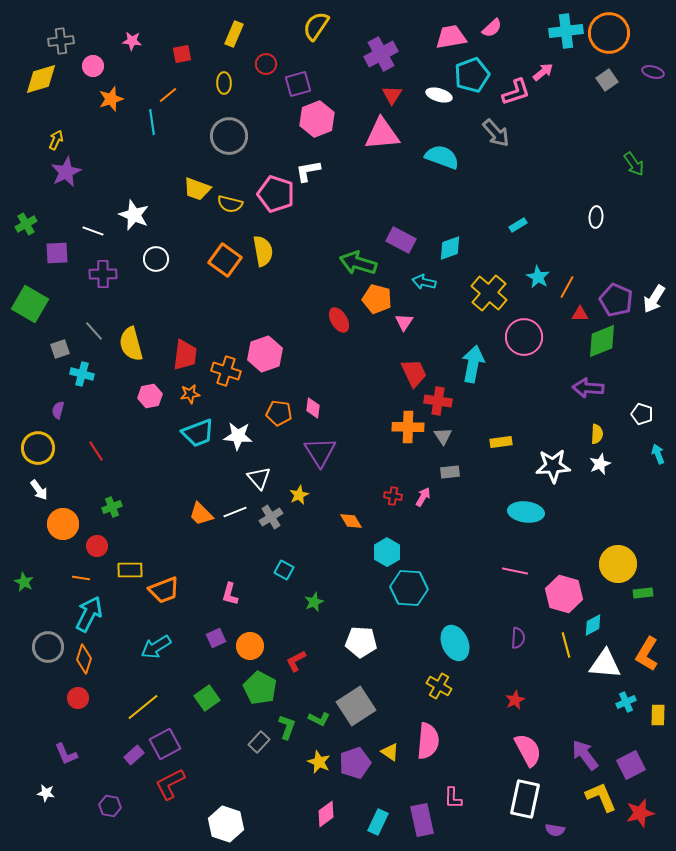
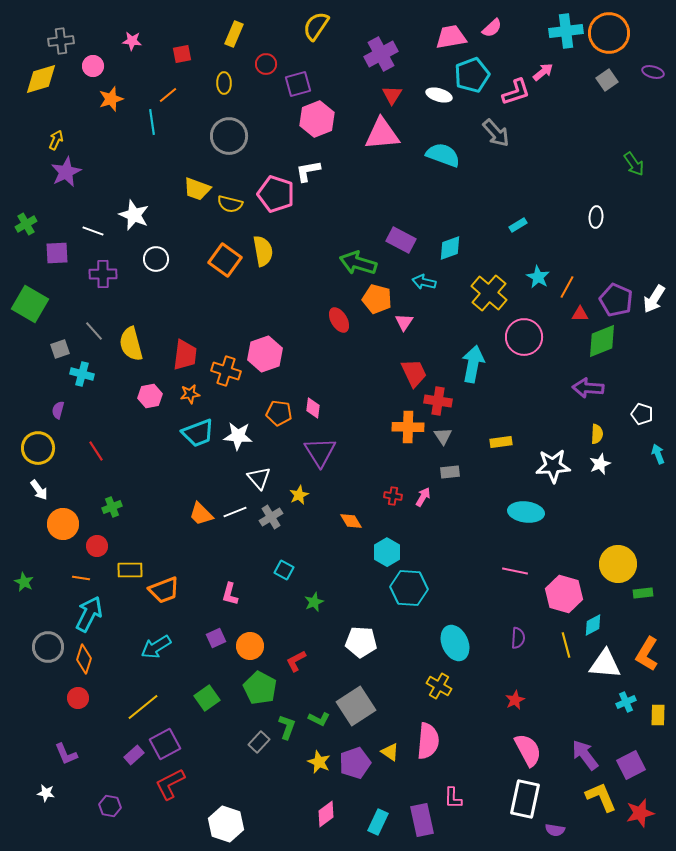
cyan semicircle at (442, 157): moved 1 px right, 2 px up
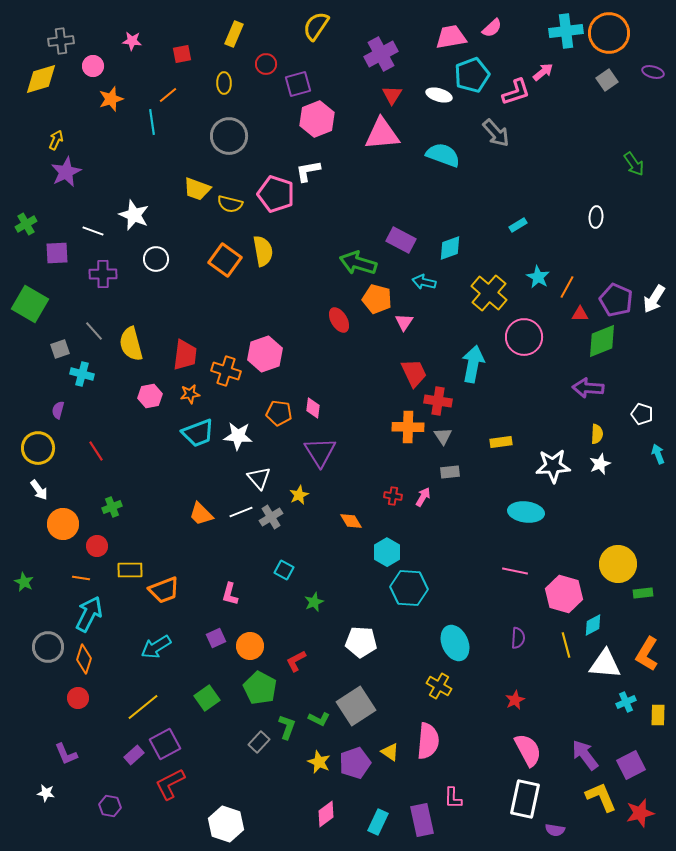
white line at (235, 512): moved 6 px right
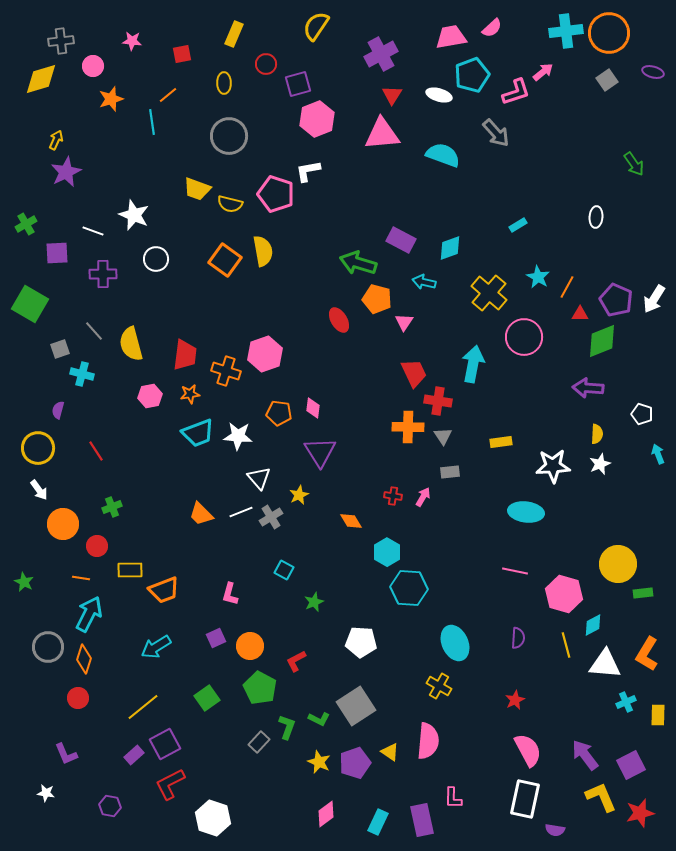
white hexagon at (226, 824): moved 13 px left, 6 px up
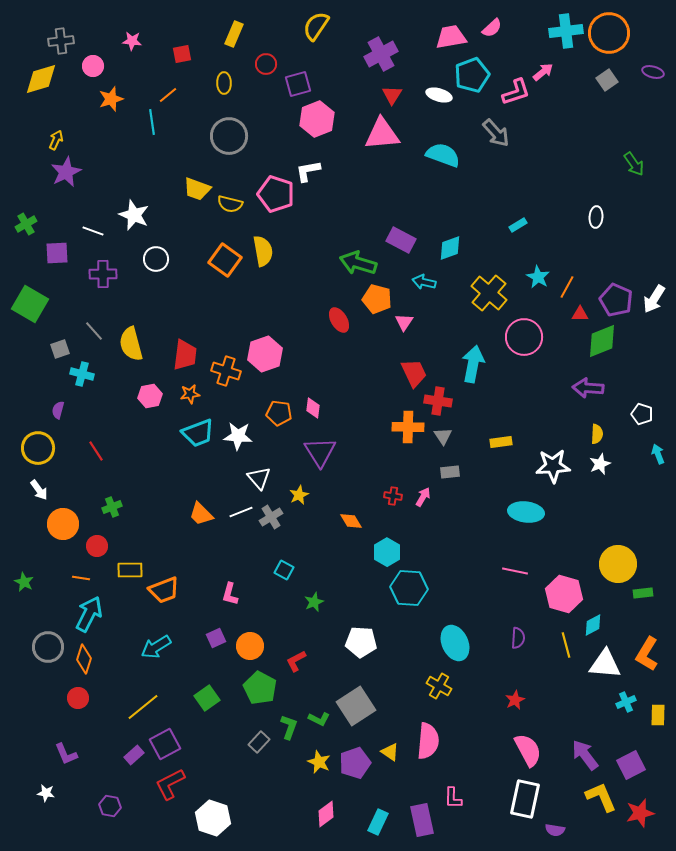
green L-shape at (287, 727): moved 2 px right
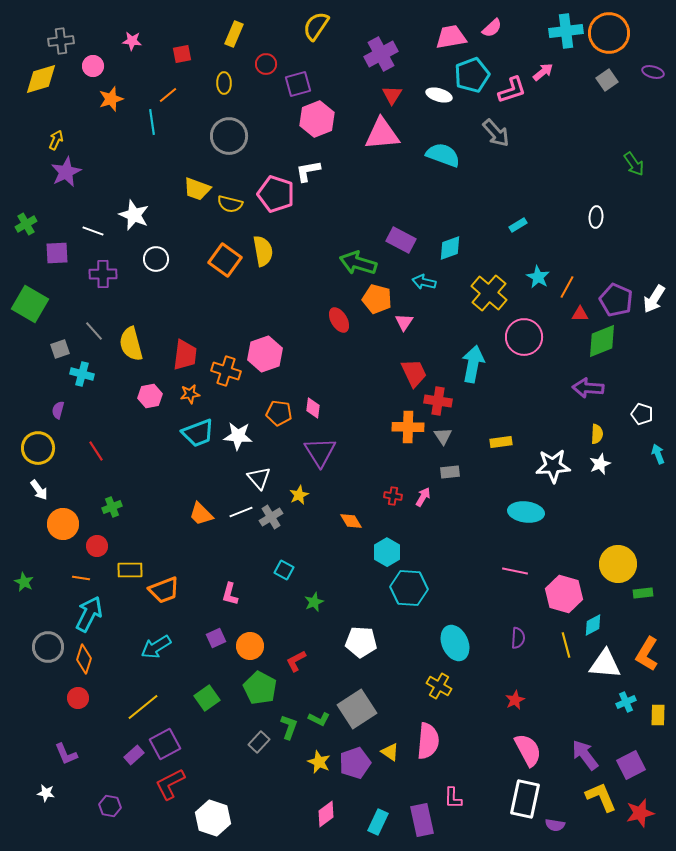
pink L-shape at (516, 92): moved 4 px left, 2 px up
gray square at (356, 706): moved 1 px right, 3 px down
purple semicircle at (555, 830): moved 5 px up
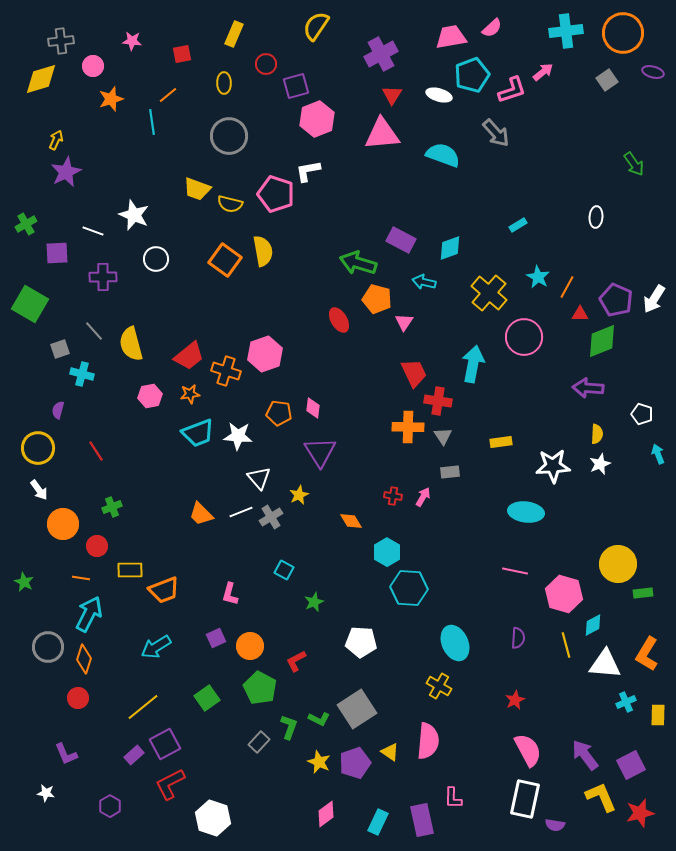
orange circle at (609, 33): moved 14 px right
purple square at (298, 84): moved 2 px left, 2 px down
purple cross at (103, 274): moved 3 px down
red trapezoid at (185, 355): moved 4 px right, 1 px down; rotated 44 degrees clockwise
purple hexagon at (110, 806): rotated 20 degrees clockwise
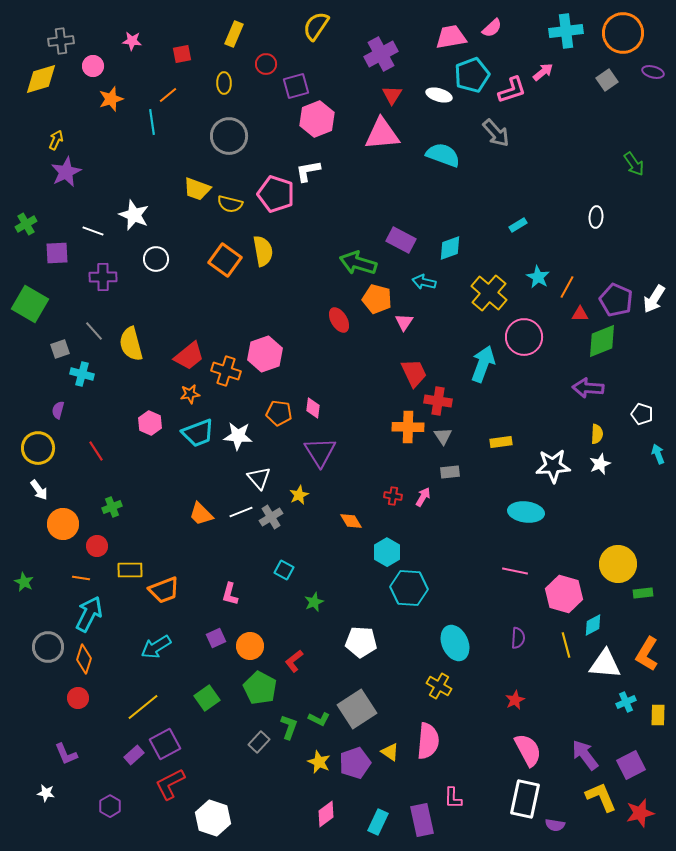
cyan arrow at (473, 364): moved 10 px right; rotated 9 degrees clockwise
pink hexagon at (150, 396): moved 27 px down; rotated 25 degrees counterclockwise
red L-shape at (296, 661): moved 2 px left; rotated 10 degrees counterclockwise
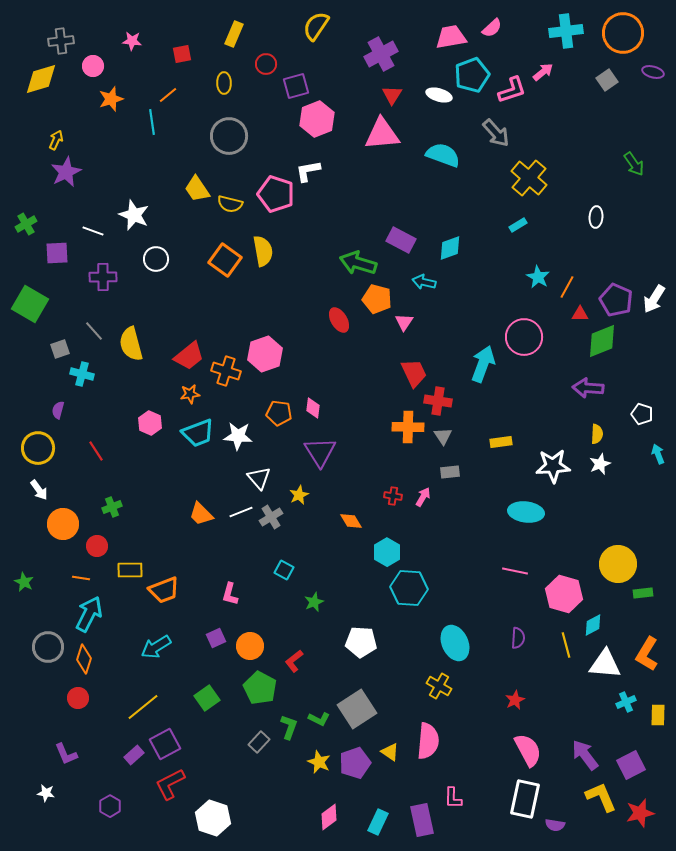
yellow trapezoid at (197, 189): rotated 36 degrees clockwise
yellow cross at (489, 293): moved 40 px right, 115 px up
pink diamond at (326, 814): moved 3 px right, 3 px down
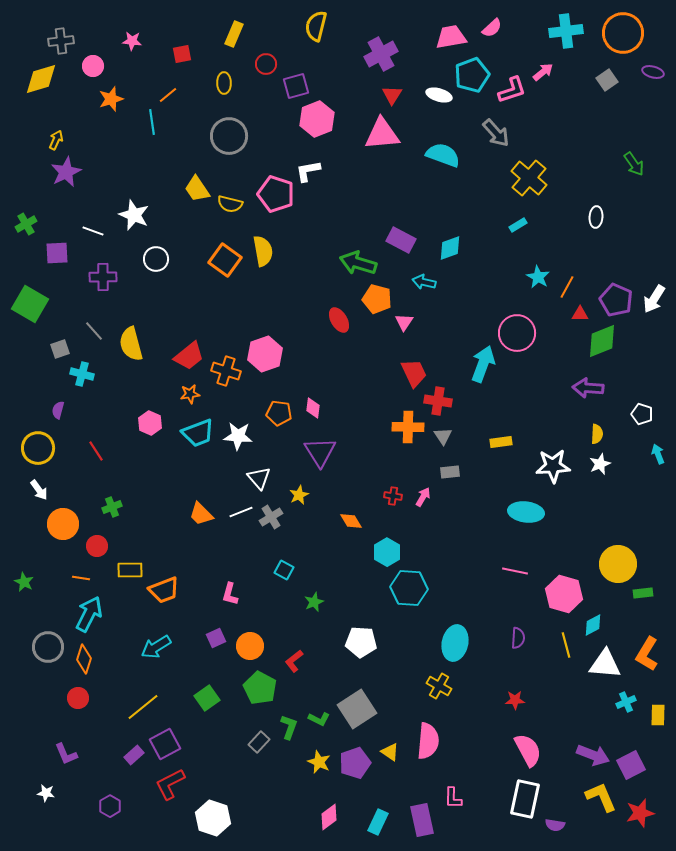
yellow semicircle at (316, 26): rotated 20 degrees counterclockwise
pink circle at (524, 337): moved 7 px left, 4 px up
cyan ellipse at (455, 643): rotated 36 degrees clockwise
red star at (515, 700): rotated 24 degrees clockwise
purple arrow at (585, 755): moved 8 px right; rotated 148 degrees clockwise
